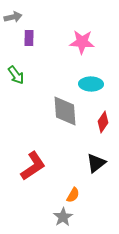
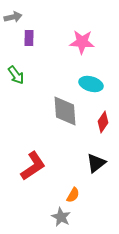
cyan ellipse: rotated 15 degrees clockwise
gray star: moved 2 px left; rotated 12 degrees counterclockwise
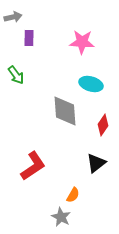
red diamond: moved 3 px down
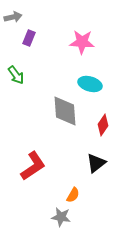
purple rectangle: rotated 21 degrees clockwise
cyan ellipse: moved 1 px left
gray star: rotated 18 degrees counterclockwise
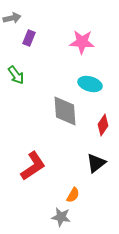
gray arrow: moved 1 px left, 1 px down
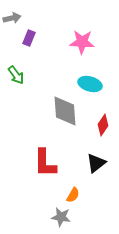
red L-shape: moved 12 px right, 3 px up; rotated 124 degrees clockwise
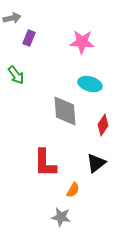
orange semicircle: moved 5 px up
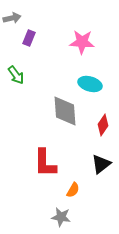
black triangle: moved 5 px right, 1 px down
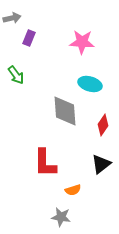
orange semicircle: rotated 42 degrees clockwise
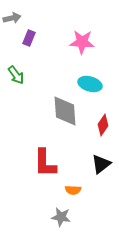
orange semicircle: rotated 21 degrees clockwise
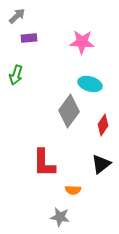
gray arrow: moved 5 px right, 2 px up; rotated 30 degrees counterclockwise
purple rectangle: rotated 63 degrees clockwise
green arrow: rotated 54 degrees clockwise
gray diamond: moved 4 px right; rotated 40 degrees clockwise
red L-shape: moved 1 px left
gray star: moved 1 px left
